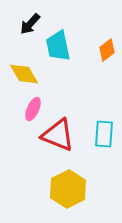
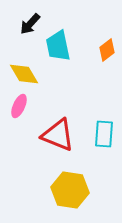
pink ellipse: moved 14 px left, 3 px up
yellow hexagon: moved 2 px right, 1 px down; rotated 24 degrees counterclockwise
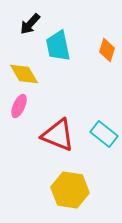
orange diamond: rotated 35 degrees counterclockwise
cyan rectangle: rotated 56 degrees counterclockwise
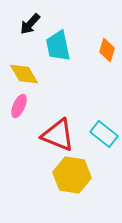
yellow hexagon: moved 2 px right, 15 px up
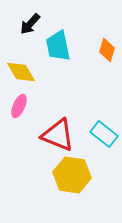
yellow diamond: moved 3 px left, 2 px up
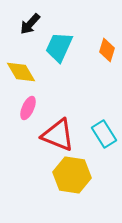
cyan trapezoid: moved 1 px right, 1 px down; rotated 36 degrees clockwise
pink ellipse: moved 9 px right, 2 px down
cyan rectangle: rotated 20 degrees clockwise
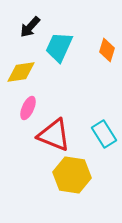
black arrow: moved 3 px down
yellow diamond: rotated 68 degrees counterclockwise
red triangle: moved 4 px left
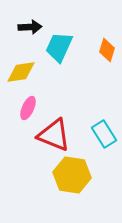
black arrow: rotated 135 degrees counterclockwise
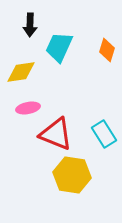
black arrow: moved 2 px up; rotated 95 degrees clockwise
pink ellipse: rotated 55 degrees clockwise
red triangle: moved 2 px right, 1 px up
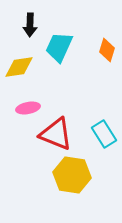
yellow diamond: moved 2 px left, 5 px up
